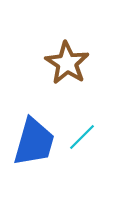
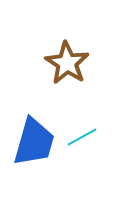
cyan line: rotated 16 degrees clockwise
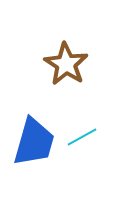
brown star: moved 1 px left, 1 px down
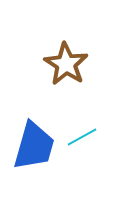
blue trapezoid: moved 4 px down
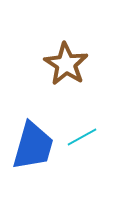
blue trapezoid: moved 1 px left
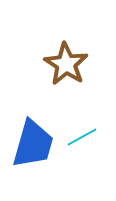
blue trapezoid: moved 2 px up
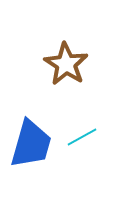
blue trapezoid: moved 2 px left
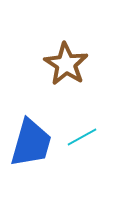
blue trapezoid: moved 1 px up
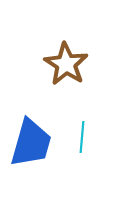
cyan line: rotated 56 degrees counterclockwise
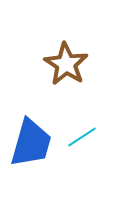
cyan line: rotated 52 degrees clockwise
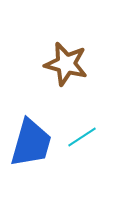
brown star: rotated 18 degrees counterclockwise
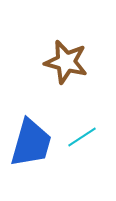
brown star: moved 2 px up
